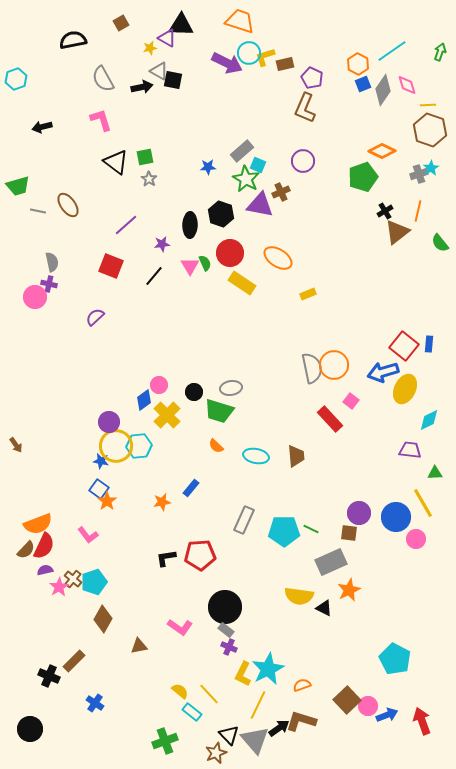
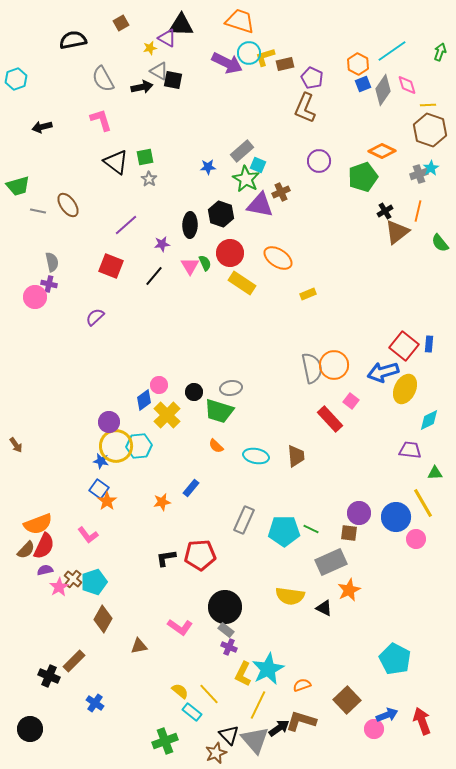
purple circle at (303, 161): moved 16 px right
yellow semicircle at (299, 596): moved 9 px left
pink circle at (368, 706): moved 6 px right, 23 px down
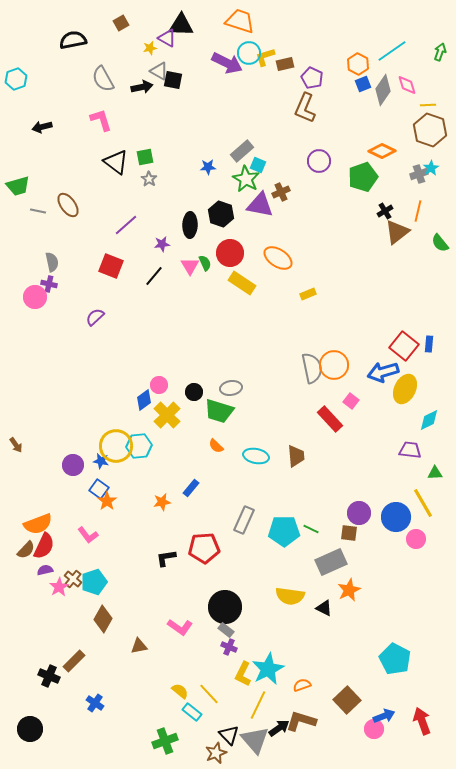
purple circle at (109, 422): moved 36 px left, 43 px down
red pentagon at (200, 555): moved 4 px right, 7 px up
blue arrow at (387, 715): moved 3 px left, 1 px down
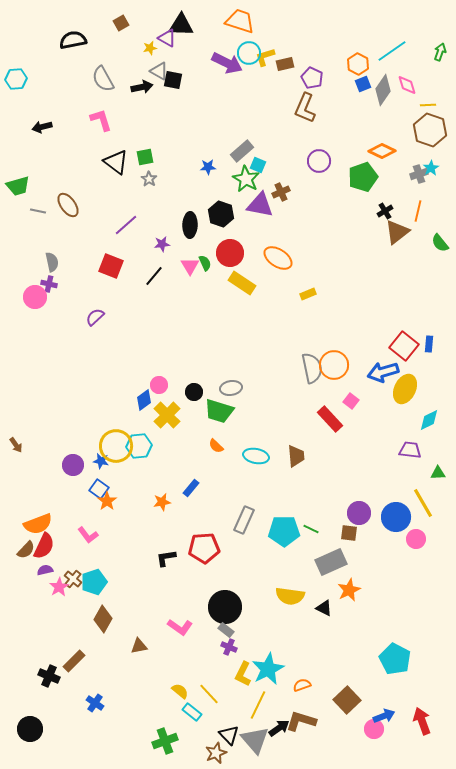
cyan hexagon at (16, 79): rotated 15 degrees clockwise
green triangle at (435, 473): moved 3 px right
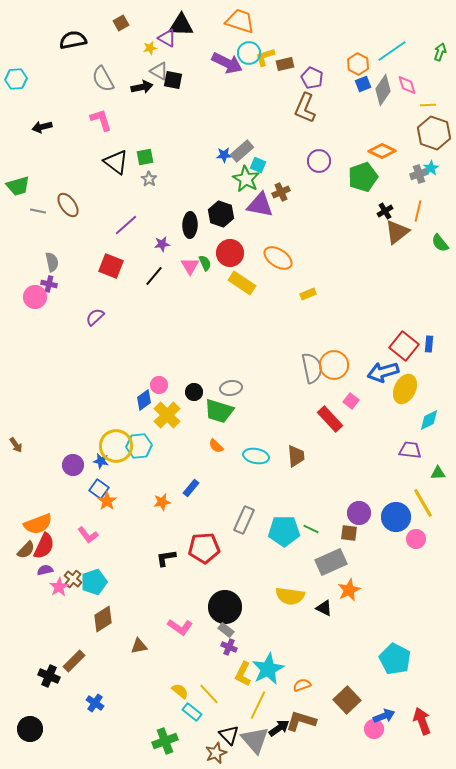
brown hexagon at (430, 130): moved 4 px right, 3 px down
blue star at (208, 167): moved 16 px right, 12 px up
brown diamond at (103, 619): rotated 28 degrees clockwise
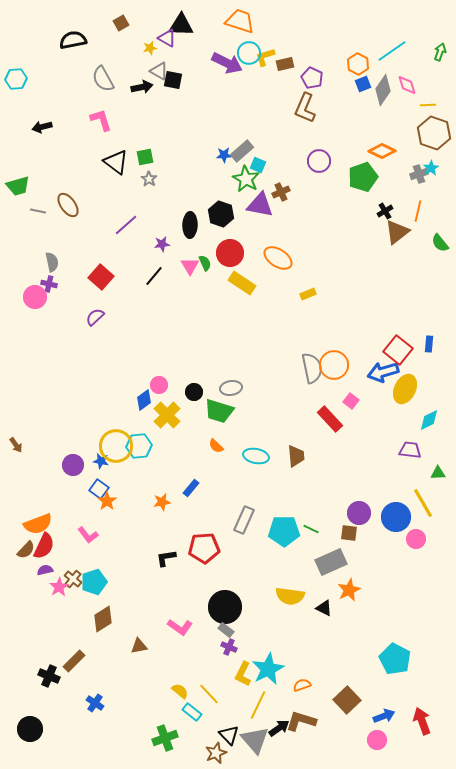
red square at (111, 266): moved 10 px left, 11 px down; rotated 20 degrees clockwise
red square at (404, 346): moved 6 px left, 4 px down
pink circle at (374, 729): moved 3 px right, 11 px down
green cross at (165, 741): moved 3 px up
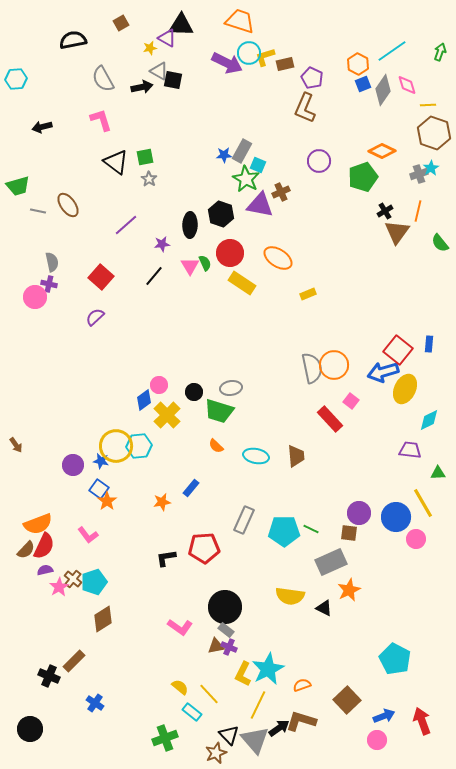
gray rectangle at (242, 151): rotated 20 degrees counterclockwise
brown triangle at (397, 232): rotated 16 degrees counterclockwise
brown triangle at (139, 646): moved 77 px right
yellow semicircle at (180, 691): moved 4 px up
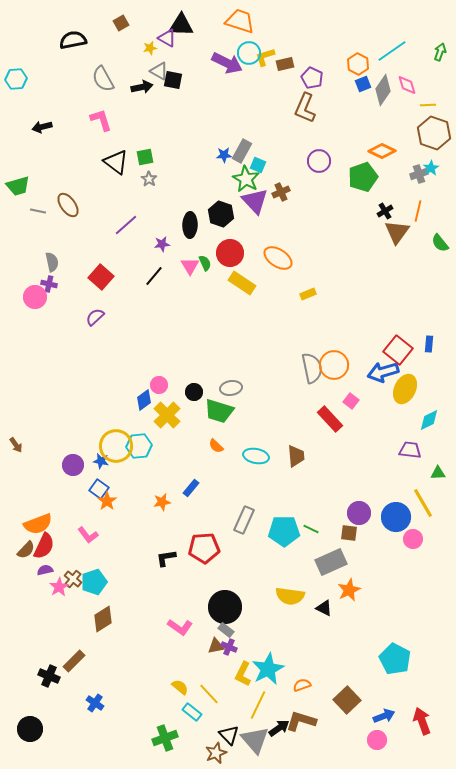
purple triangle at (260, 205): moved 5 px left, 4 px up; rotated 36 degrees clockwise
pink circle at (416, 539): moved 3 px left
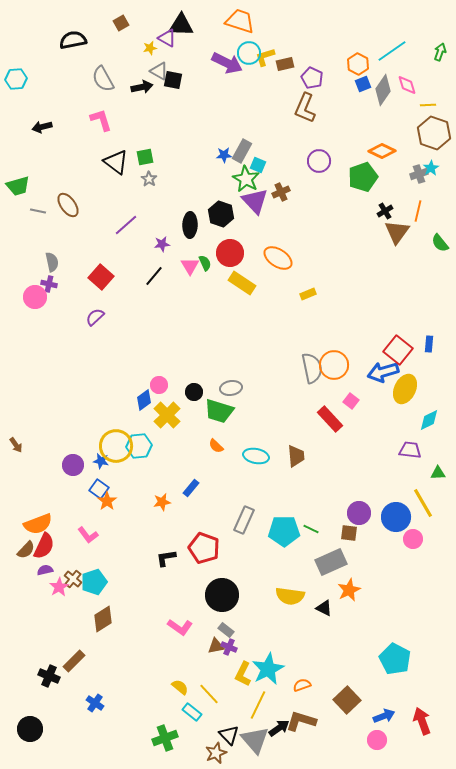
red pentagon at (204, 548): rotated 24 degrees clockwise
black circle at (225, 607): moved 3 px left, 12 px up
